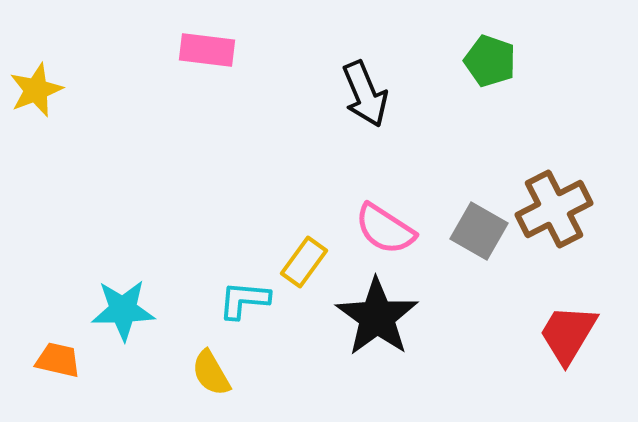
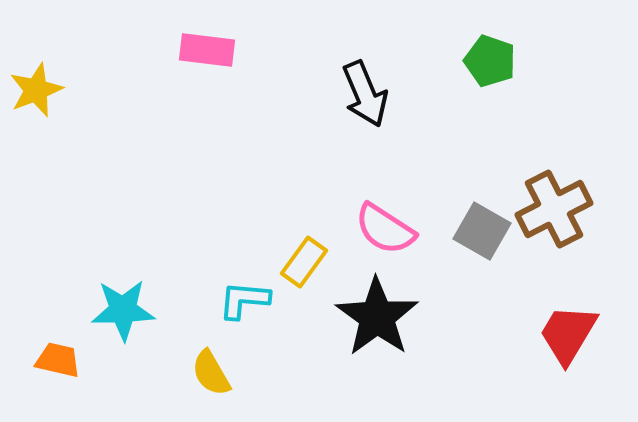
gray square: moved 3 px right
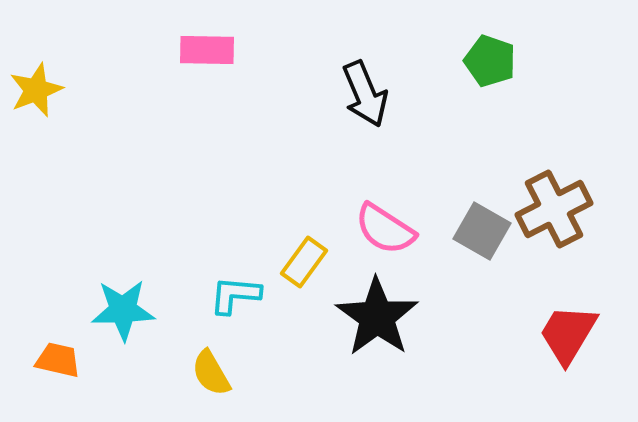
pink rectangle: rotated 6 degrees counterclockwise
cyan L-shape: moved 9 px left, 5 px up
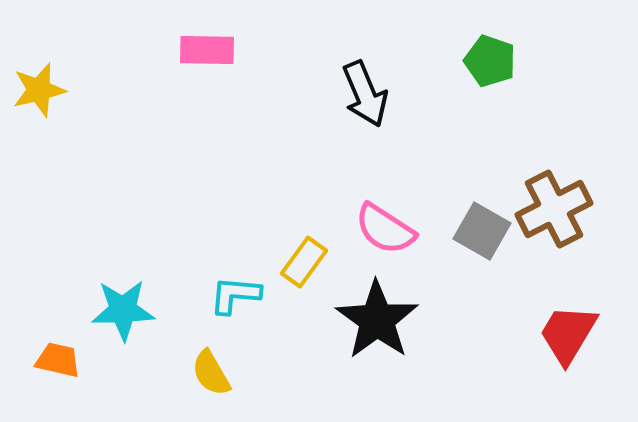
yellow star: moved 3 px right; rotated 8 degrees clockwise
black star: moved 3 px down
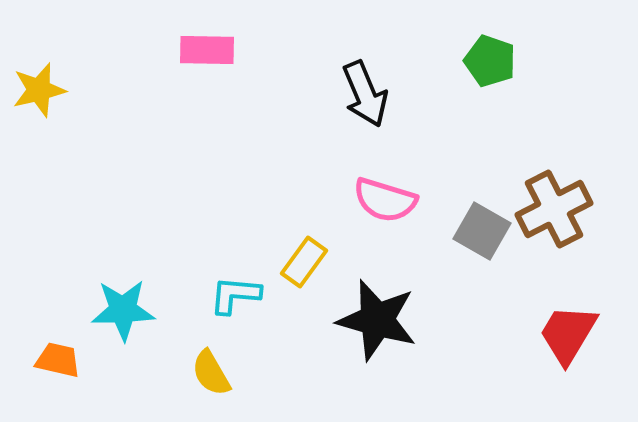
pink semicircle: moved 29 px up; rotated 16 degrees counterclockwise
black star: rotated 20 degrees counterclockwise
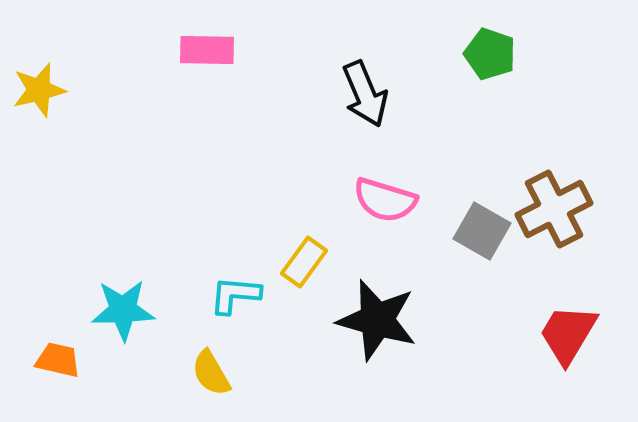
green pentagon: moved 7 px up
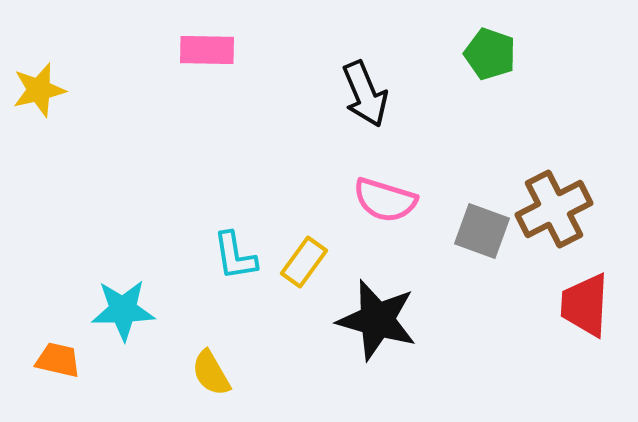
gray square: rotated 10 degrees counterclockwise
cyan L-shape: moved 39 px up; rotated 104 degrees counterclockwise
red trapezoid: moved 17 px right, 29 px up; rotated 28 degrees counterclockwise
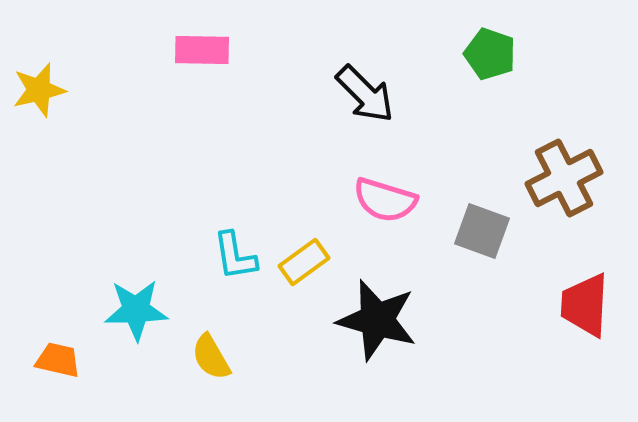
pink rectangle: moved 5 px left
black arrow: rotated 22 degrees counterclockwise
brown cross: moved 10 px right, 31 px up
yellow rectangle: rotated 18 degrees clockwise
cyan star: moved 13 px right
yellow semicircle: moved 16 px up
